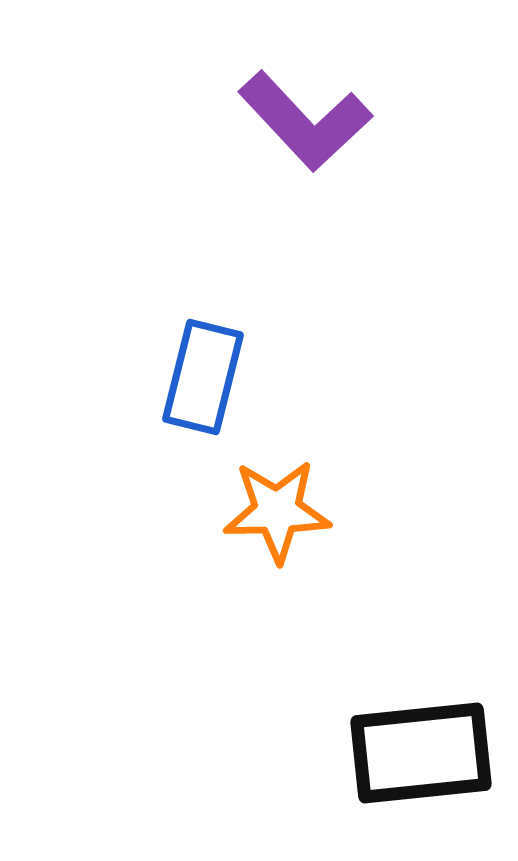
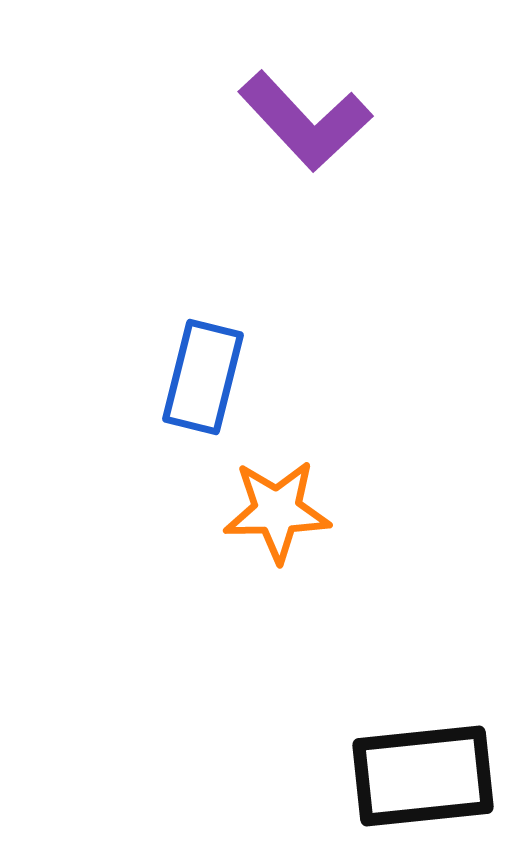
black rectangle: moved 2 px right, 23 px down
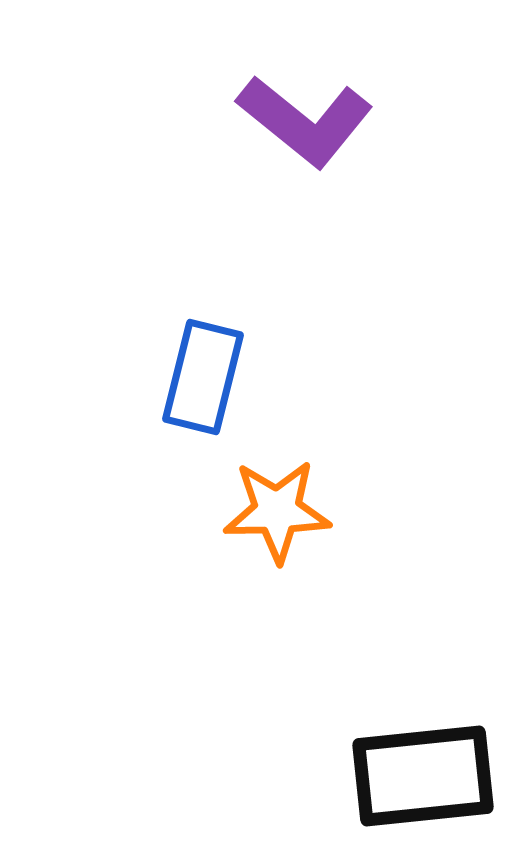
purple L-shape: rotated 8 degrees counterclockwise
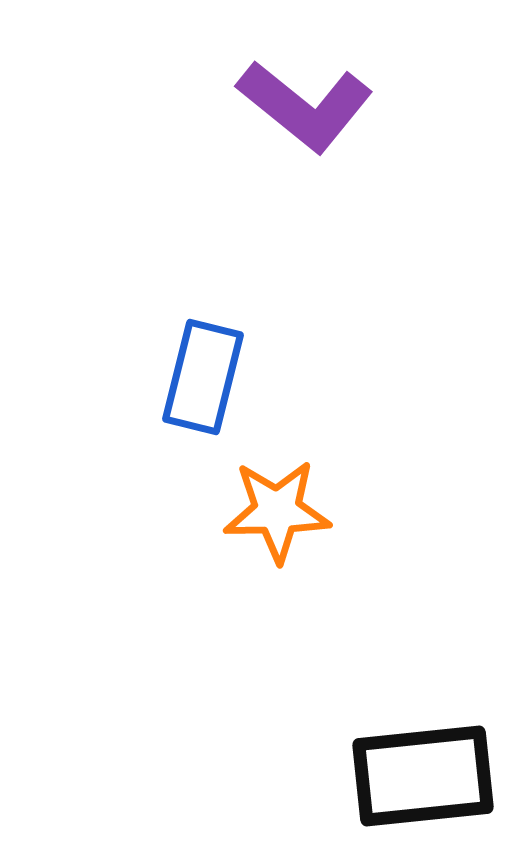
purple L-shape: moved 15 px up
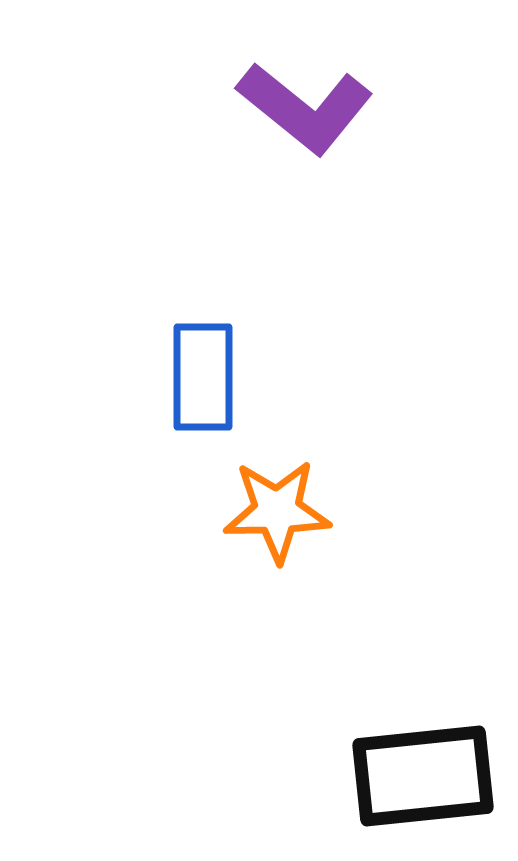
purple L-shape: moved 2 px down
blue rectangle: rotated 14 degrees counterclockwise
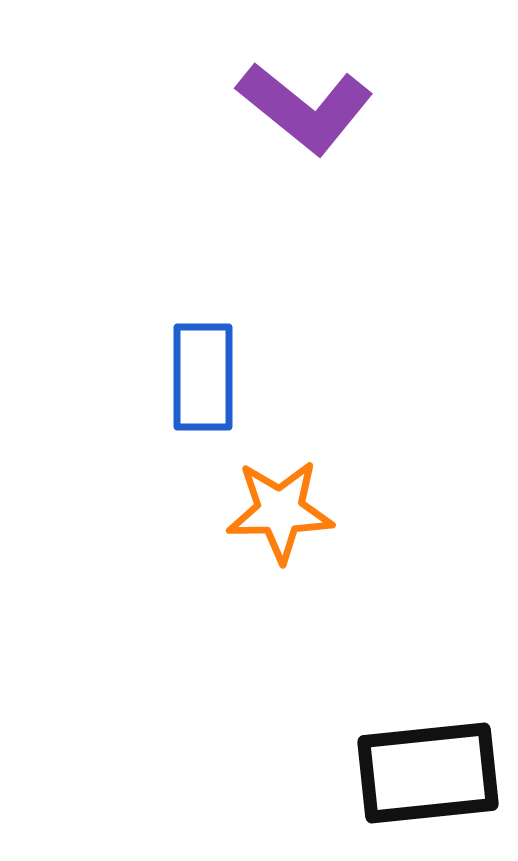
orange star: moved 3 px right
black rectangle: moved 5 px right, 3 px up
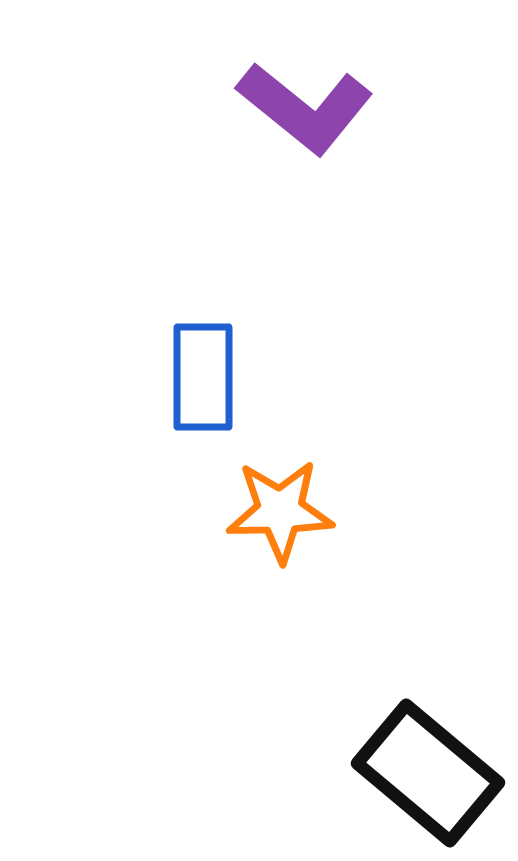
black rectangle: rotated 46 degrees clockwise
